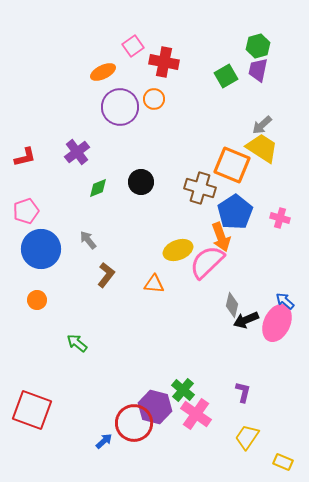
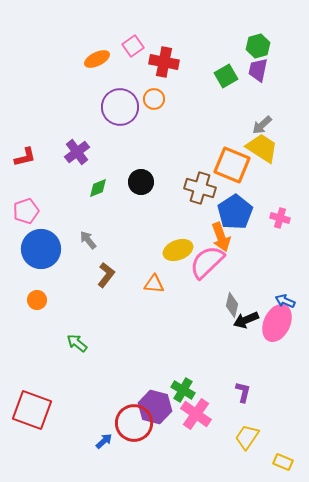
orange ellipse at (103, 72): moved 6 px left, 13 px up
blue arrow at (285, 301): rotated 18 degrees counterclockwise
green cross at (183, 390): rotated 10 degrees counterclockwise
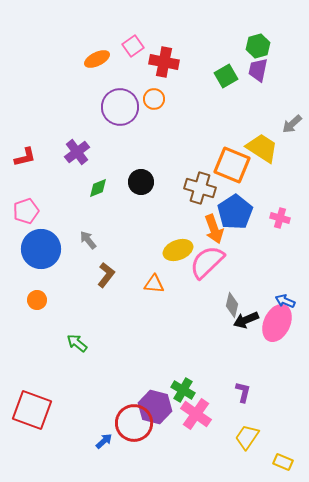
gray arrow at (262, 125): moved 30 px right, 1 px up
orange arrow at (221, 237): moved 7 px left, 8 px up
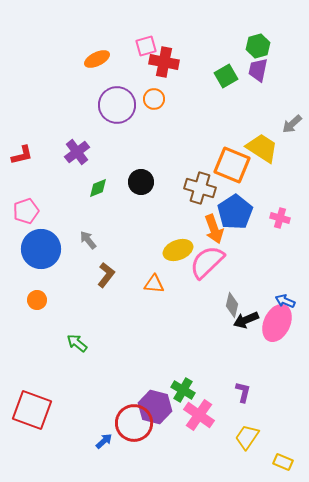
pink square at (133, 46): moved 13 px right; rotated 20 degrees clockwise
purple circle at (120, 107): moved 3 px left, 2 px up
red L-shape at (25, 157): moved 3 px left, 2 px up
pink cross at (196, 414): moved 3 px right, 1 px down
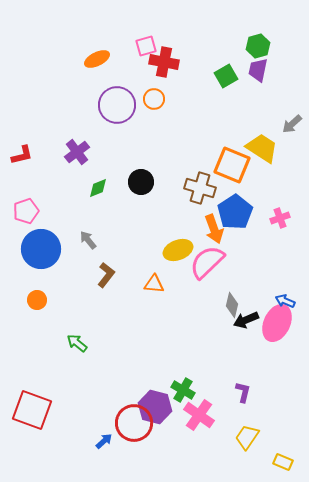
pink cross at (280, 218): rotated 36 degrees counterclockwise
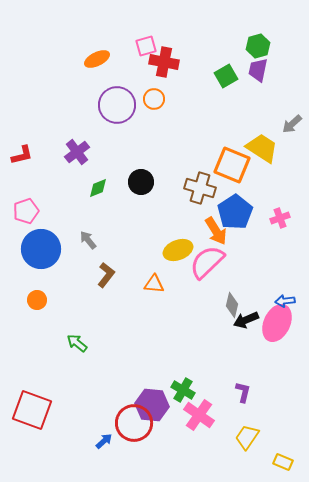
orange arrow at (214, 229): moved 2 px right, 2 px down; rotated 12 degrees counterclockwise
blue arrow at (285, 301): rotated 30 degrees counterclockwise
purple hexagon at (155, 407): moved 3 px left, 2 px up; rotated 8 degrees counterclockwise
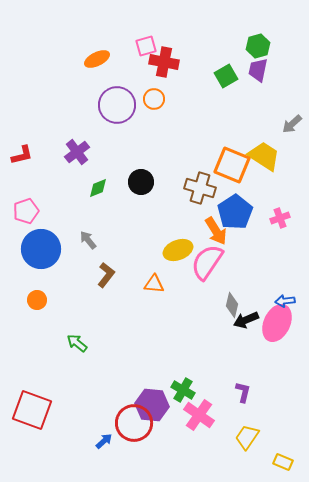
yellow trapezoid at (262, 148): moved 2 px right, 8 px down
pink semicircle at (207, 262): rotated 12 degrees counterclockwise
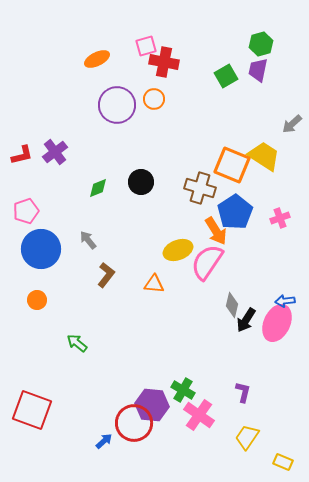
green hexagon at (258, 46): moved 3 px right, 2 px up
purple cross at (77, 152): moved 22 px left
black arrow at (246, 320): rotated 35 degrees counterclockwise
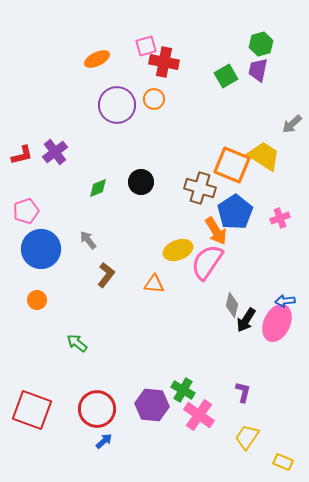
red circle at (134, 423): moved 37 px left, 14 px up
